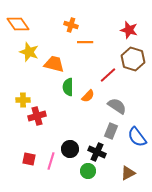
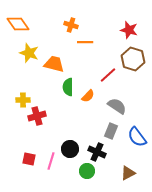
yellow star: moved 1 px down
green circle: moved 1 px left
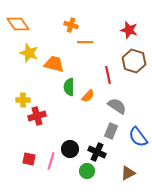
brown hexagon: moved 1 px right, 2 px down
red line: rotated 60 degrees counterclockwise
green semicircle: moved 1 px right
blue semicircle: moved 1 px right
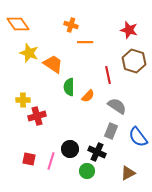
orange trapezoid: moved 1 px left; rotated 20 degrees clockwise
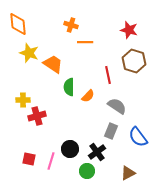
orange diamond: rotated 30 degrees clockwise
black cross: rotated 30 degrees clockwise
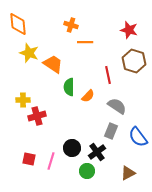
black circle: moved 2 px right, 1 px up
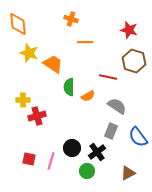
orange cross: moved 6 px up
red line: moved 2 px down; rotated 66 degrees counterclockwise
orange semicircle: rotated 16 degrees clockwise
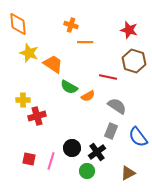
orange cross: moved 6 px down
green semicircle: rotated 60 degrees counterclockwise
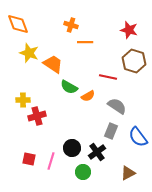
orange diamond: rotated 15 degrees counterclockwise
green circle: moved 4 px left, 1 px down
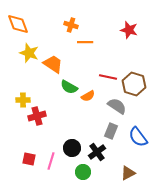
brown hexagon: moved 23 px down
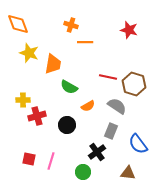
orange trapezoid: rotated 65 degrees clockwise
orange semicircle: moved 10 px down
blue semicircle: moved 7 px down
black circle: moved 5 px left, 23 px up
brown triangle: rotated 35 degrees clockwise
